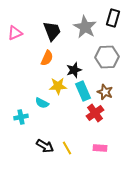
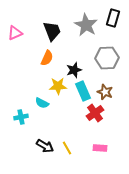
gray star: moved 1 px right, 2 px up
gray hexagon: moved 1 px down
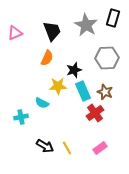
pink rectangle: rotated 40 degrees counterclockwise
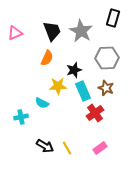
gray star: moved 5 px left, 6 px down
brown star: moved 1 px right, 4 px up
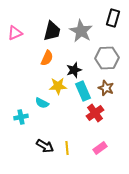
black trapezoid: rotated 35 degrees clockwise
yellow line: rotated 24 degrees clockwise
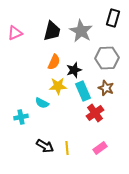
orange semicircle: moved 7 px right, 4 px down
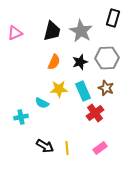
black star: moved 6 px right, 8 px up
yellow star: moved 1 px right, 3 px down
